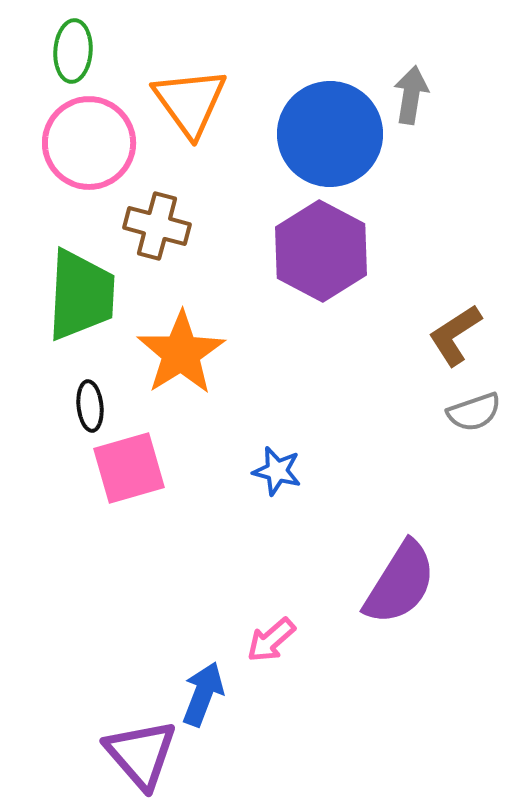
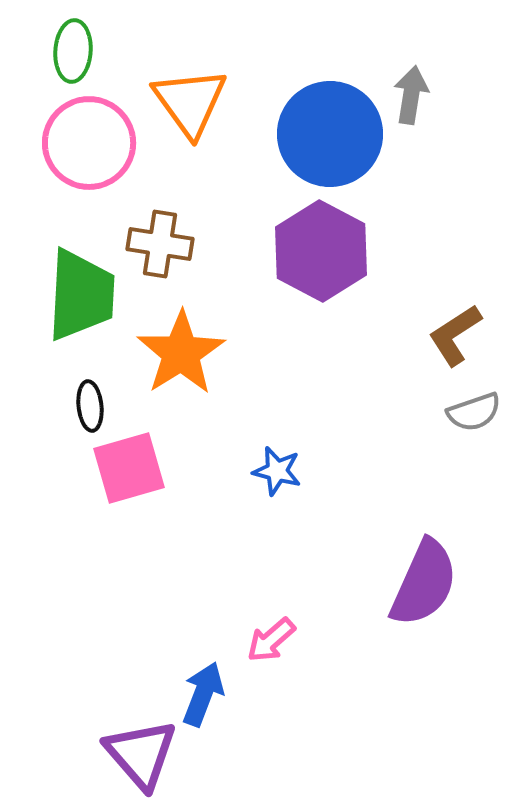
brown cross: moved 3 px right, 18 px down; rotated 6 degrees counterclockwise
purple semicircle: moved 24 px right; rotated 8 degrees counterclockwise
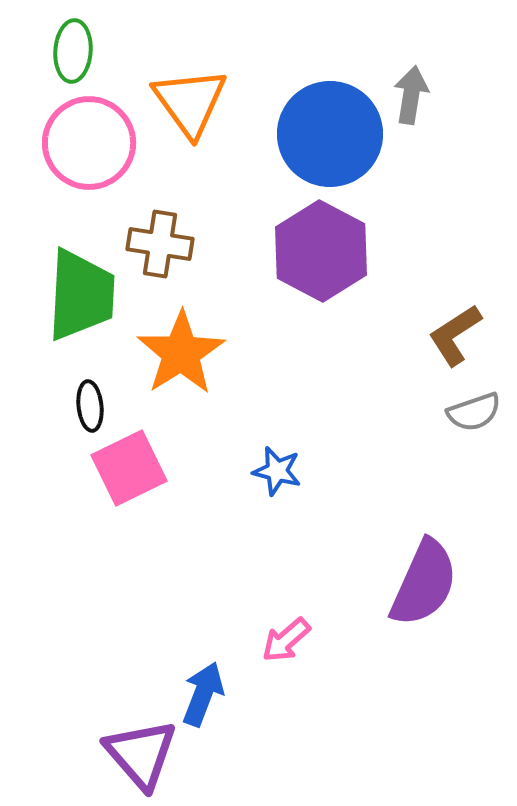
pink square: rotated 10 degrees counterclockwise
pink arrow: moved 15 px right
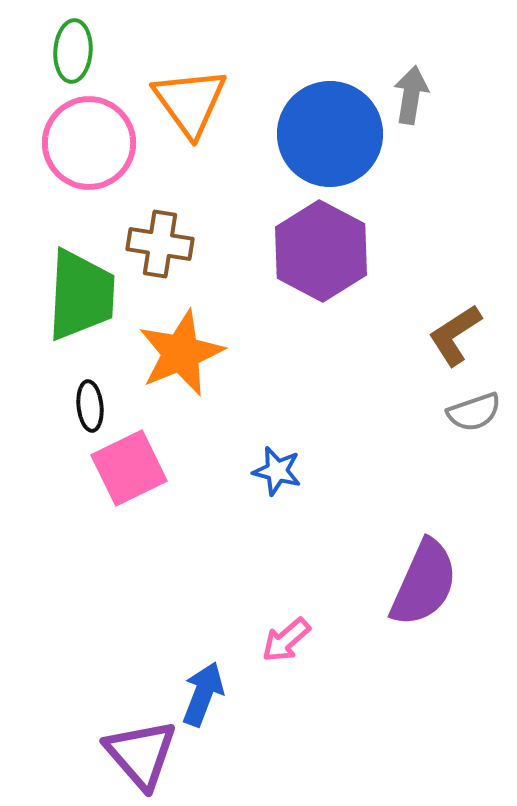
orange star: rotated 10 degrees clockwise
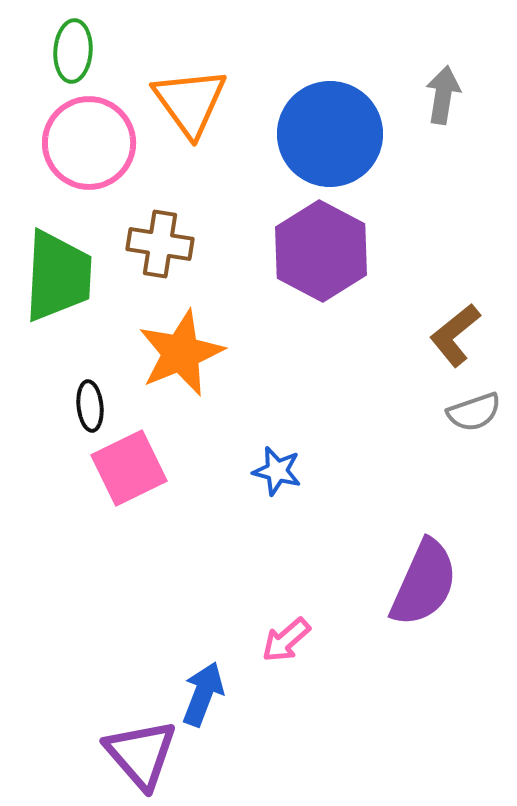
gray arrow: moved 32 px right
green trapezoid: moved 23 px left, 19 px up
brown L-shape: rotated 6 degrees counterclockwise
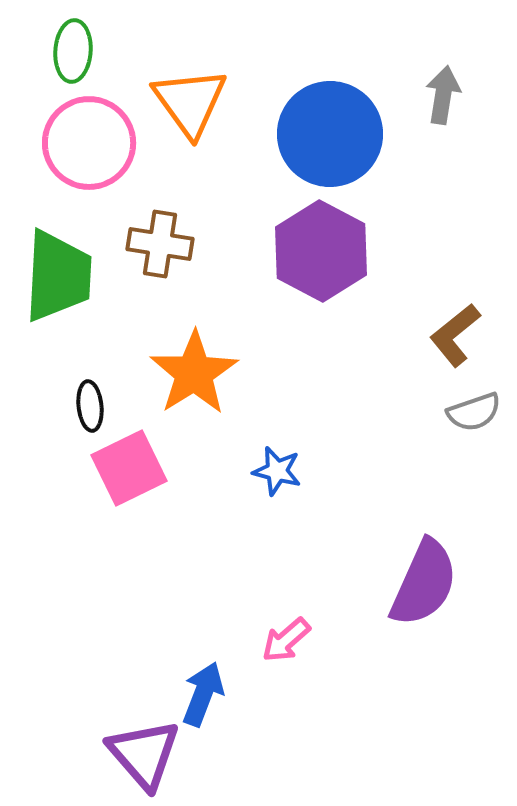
orange star: moved 13 px right, 20 px down; rotated 10 degrees counterclockwise
purple triangle: moved 3 px right
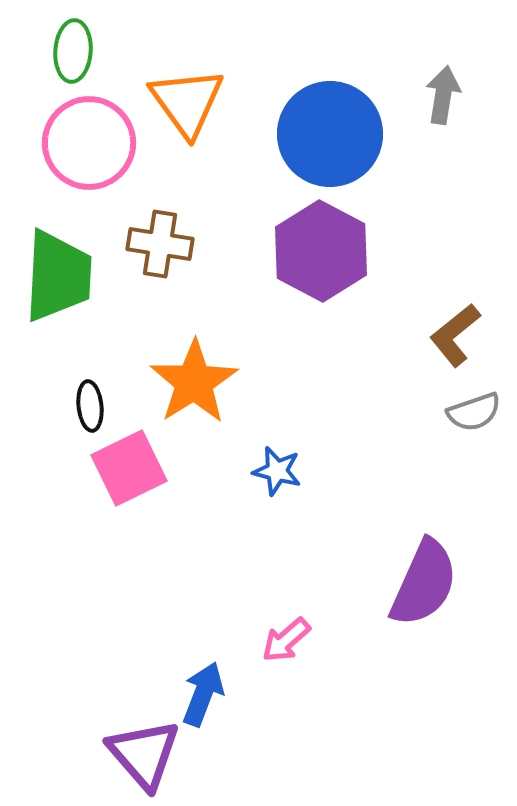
orange triangle: moved 3 px left
orange star: moved 9 px down
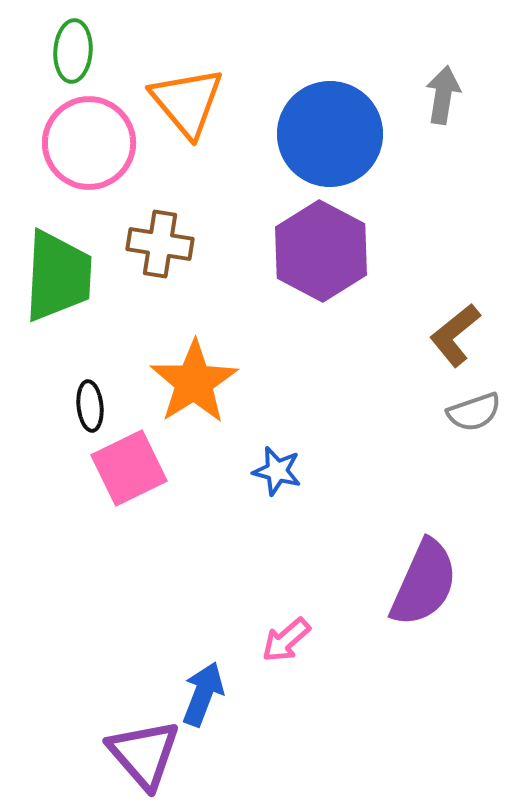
orange triangle: rotated 4 degrees counterclockwise
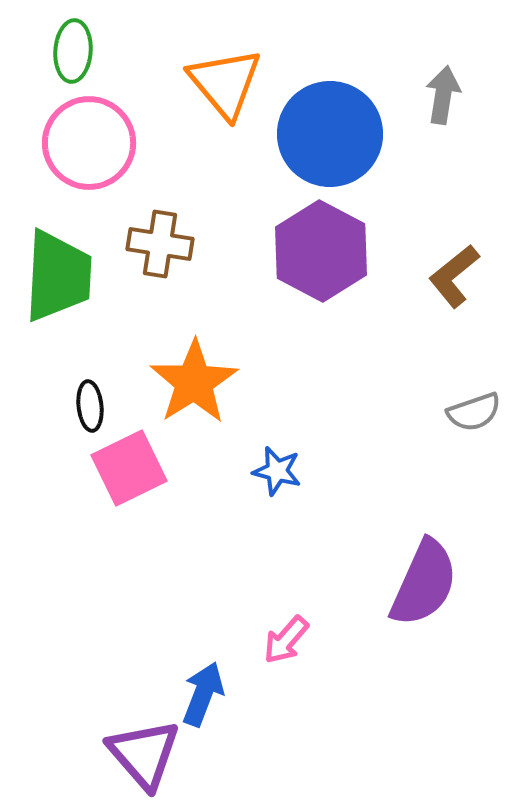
orange triangle: moved 38 px right, 19 px up
brown L-shape: moved 1 px left, 59 px up
pink arrow: rotated 8 degrees counterclockwise
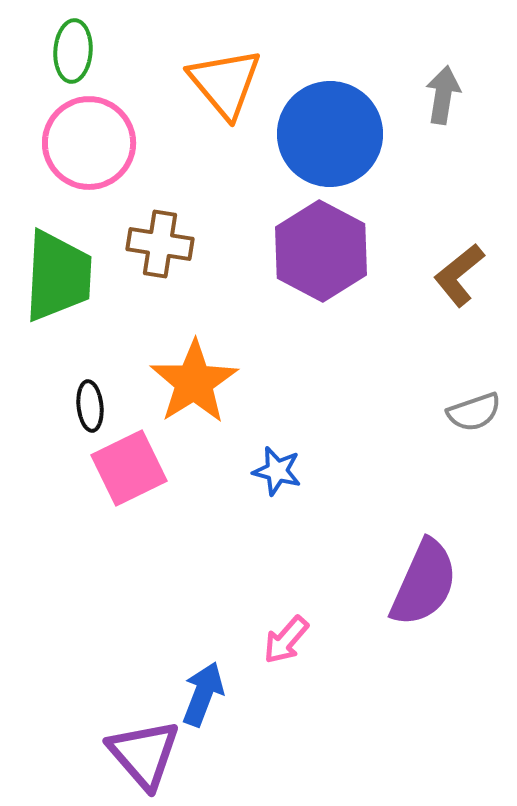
brown L-shape: moved 5 px right, 1 px up
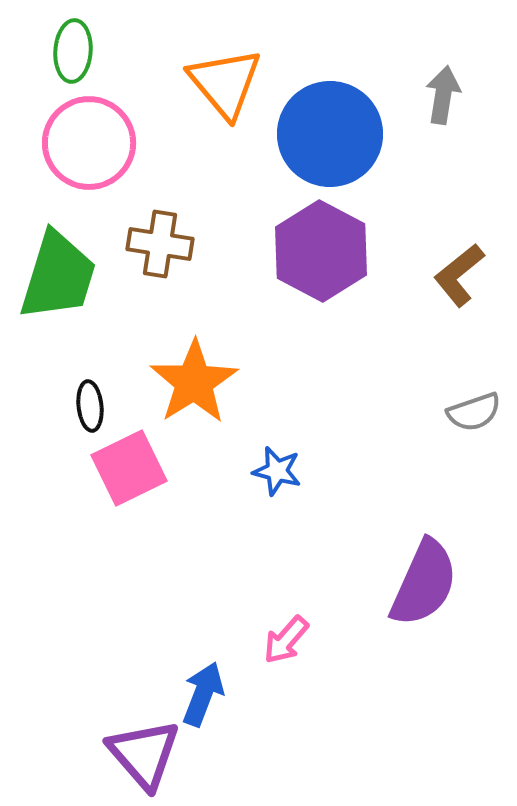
green trapezoid: rotated 14 degrees clockwise
